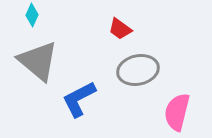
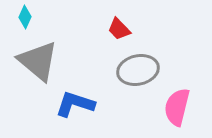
cyan diamond: moved 7 px left, 2 px down
red trapezoid: moved 1 px left; rotated 10 degrees clockwise
blue L-shape: moved 4 px left, 5 px down; rotated 45 degrees clockwise
pink semicircle: moved 5 px up
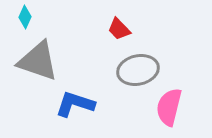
gray triangle: rotated 21 degrees counterclockwise
pink semicircle: moved 8 px left
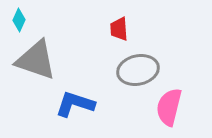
cyan diamond: moved 6 px left, 3 px down
red trapezoid: rotated 40 degrees clockwise
gray triangle: moved 2 px left, 1 px up
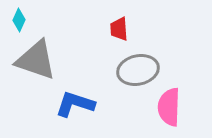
pink semicircle: rotated 12 degrees counterclockwise
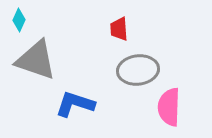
gray ellipse: rotated 6 degrees clockwise
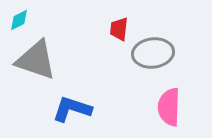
cyan diamond: rotated 40 degrees clockwise
red trapezoid: rotated 10 degrees clockwise
gray ellipse: moved 15 px right, 17 px up
blue L-shape: moved 3 px left, 5 px down
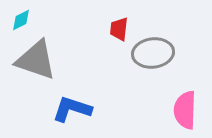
cyan diamond: moved 2 px right
pink semicircle: moved 16 px right, 3 px down
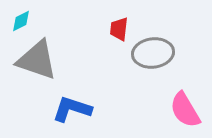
cyan diamond: moved 1 px down
gray triangle: moved 1 px right
pink semicircle: rotated 33 degrees counterclockwise
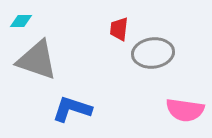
cyan diamond: rotated 25 degrees clockwise
pink semicircle: rotated 51 degrees counterclockwise
